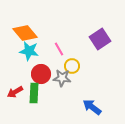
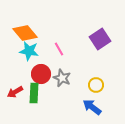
yellow circle: moved 24 px right, 19 px down
gray star: rotated 18 degrees clockwise
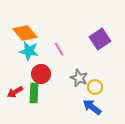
gray star: moved 17 px right
yellow circle: moved 1 px left, 2 px down
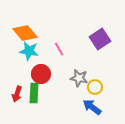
gray star: rotated 12 degrees counterclockwise
red arrow: moved 2 px right, 2 px down; rotated 42 degrees counterclockwise
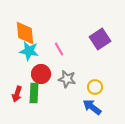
orange diamond: rotated 35 degrees clockwise
gray star: moved 12 px left, 1 px down
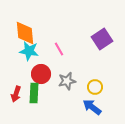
purple square: moved 2 px right
gray star: moved 2 px down; rotated 24 degrees counterclockwise
red arrow: moved 1 px left
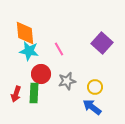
purple square: moved 4 px down; rotated 15 degrees counterclockwise
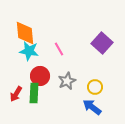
red circle: moved 1 px left, 2 px down
gray star: rotated 12 degrees counterclockwise
red arrow: rotated 14 degrees clockwise
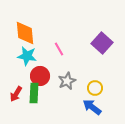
cyan star: moved 2 px left, 5 px down
yellow circle: moved 1 px down
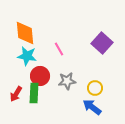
gray star: rotated 18 degrees clockwise
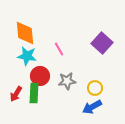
blue arrow: rotated 66 degrees counterclockwise
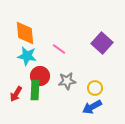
pink line: rotated 24 degrees counterclockwise
green rectangle: moved 1 px right, 3 px up
